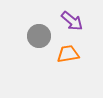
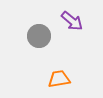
orange trapezoid: moved 9 px left, 25 px down
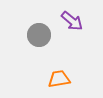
gray circle: moved 1 px up
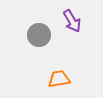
purple arrow: rotated 20 degrees clockwise
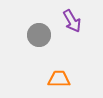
orange trapezoid: rotated 10 degrees clockwise
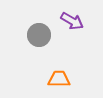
purple arrow: rotated 30 degrees counterclockwise
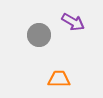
purple arrow: moved 1 px right, 1 px down
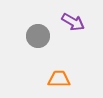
gray circle: moved 1 px left, 1 px down
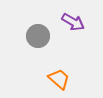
orange trapezoid: rotated 40 degrees clockwise
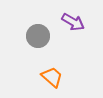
orange trapezoid: moved 7 px left, 2 px up
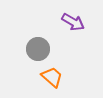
gray circle: moved 13 px down
